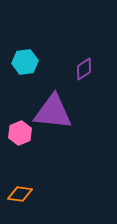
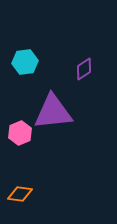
purple triangle: rotated 12 degrees counterclockwise
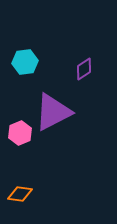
purple triangle: rotated 21 degrees counterclockwise
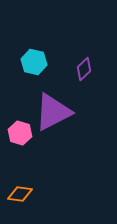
cyan hexagon: moved 9 px right; rotated 20 degrees clockwise
purple diamond: rotated 10 degrees counterclockwise
pink hexagon: rotated 20 degrees counterclockwise
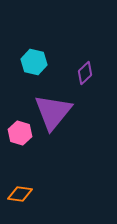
purple diamond: moved 1 px right, 4 px down
purple triangle: rotated 24 degrees counterclockwise
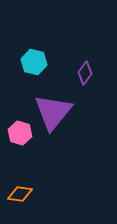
purple diamond: rotated 10 degrees counterclockwise
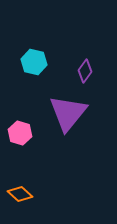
purple diamond: moved 2 px up
purple triangle: moved 15 px right, 1 px down
orange diamond: rotated 35 degrees clockwise
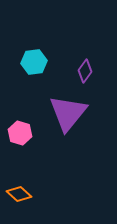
cyan hexagon: rotated 20 degrees counterclockwise
orange diamond: moved 1 px left
